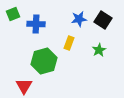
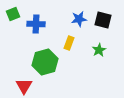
black square: rotated 18 degrees counterclockwise
green hexagon: moved 1 px right, 1 px down
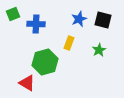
blue star: rotated 14 degrees counterclockwise
red triangle: moved 3 px right, 3 px up; rotated 30 degrees counterclockwise
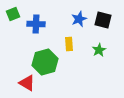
yellow rectangle: moved 1 px down; rotated 24 degrees counterclockwise
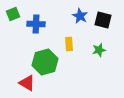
blue star: moved 1 px right, 3 px up; rotated 21 degrees counterclockwise
green star: rotated 16 degrees clockwise
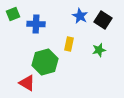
black square: rotated 18 degrees clockwise
yellow rectangle: rotated 16 degrees clockwise
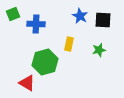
black square: rotated 30 degrees counterclockwise
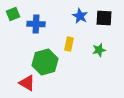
black square: moved 1 px right, 2 px up
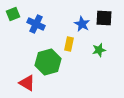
blue star: moved 2 px right, 8 px down
blue cross: rotated 24 degrees clockwise
green hexagon: moved 3 px right
